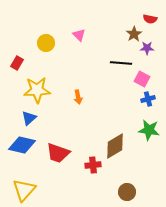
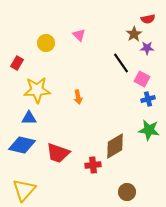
red semicircle: moved 2 px left; rotated 24 degrees counterclockwise
black line: rotated 50 degrees clockwise
blue triangle: rotated 42 degrees clockwise
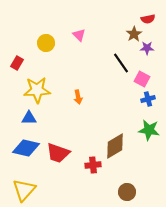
blue diamond: moved 4 px right, 3 px down
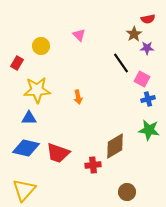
yellow circle: moved 5 px left, 3 px down
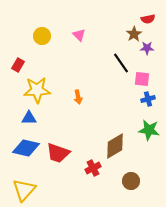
yellow circle: moved 1 px right, 10 px up
red rectangle: moved 1 px right, 2 px down
pink square: rotated 21 degrees counterclockwise
red cross: moved 3 px down; rotated 21 degrees counterclockwise
brown circle: moved 4 px right, 11 px up
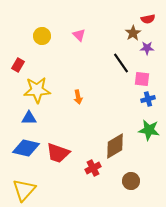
brown star: moved 1 px left, 1 px up
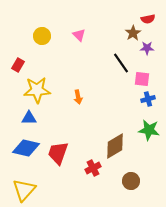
red trapezoid: rotated 90 degrees clockwise
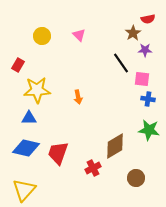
purple star: moved 2 px left, 2 px down
blue cross: rotated 24 degrees clockwise
brown circle: moved 5 px right, 3 px up
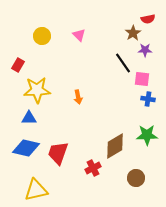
black line: moved 2 px right
green star: moved 2 px left, 5 px down; rotated 10 degrees counterclockwise
yellow triangle: moved 12 px right; rotated 35 degrees clockwise
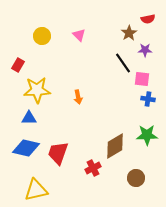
brown star: moved 4 px left
